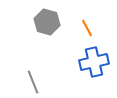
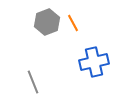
gray hexagon: rotated 25 degrees clockwise
orange line: moved 14 px left, 5 px up
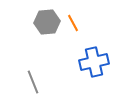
gray hexagon: rotated 15 degrees clockwise
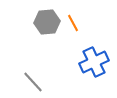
blue cross: rotated 12 degrees counterclockwise
gray line: rotated 20 degrees counterclockwise
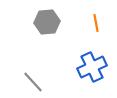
orange line: moved 23 px right; rotated 18 degrees clockwise
blue cross: moved 2 px left, 5 px down
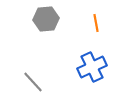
gray hexagon: moved 1 px left, 3 px up
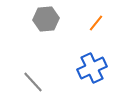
orange line: rotated 48 degrees clockwise
blue cross: moved 1 px down
